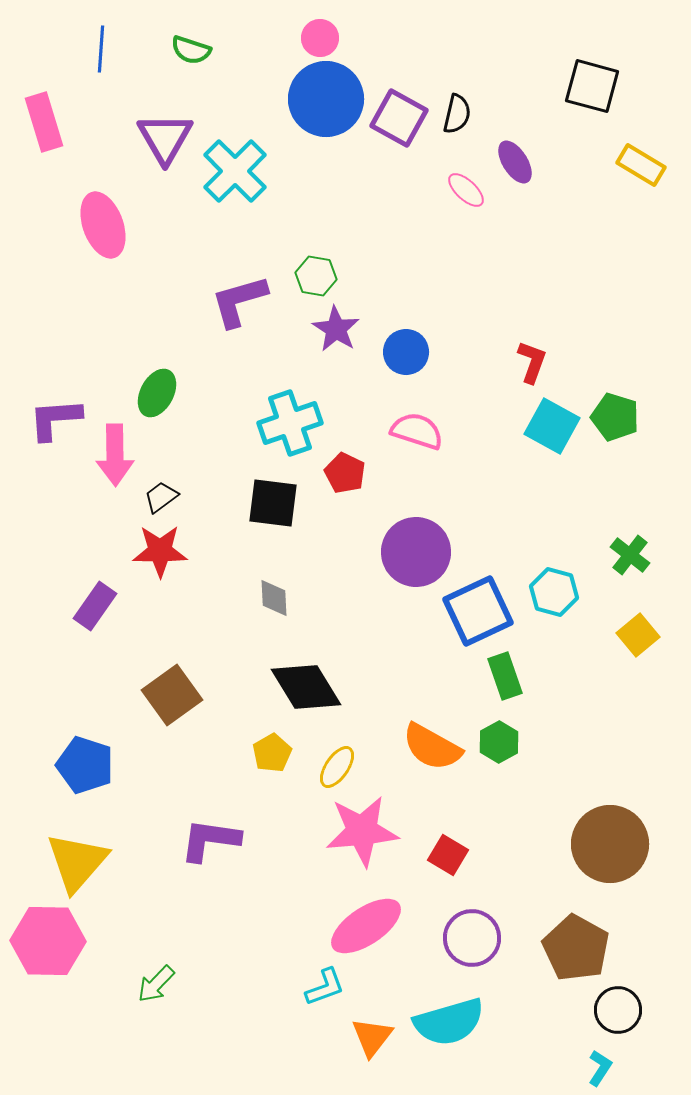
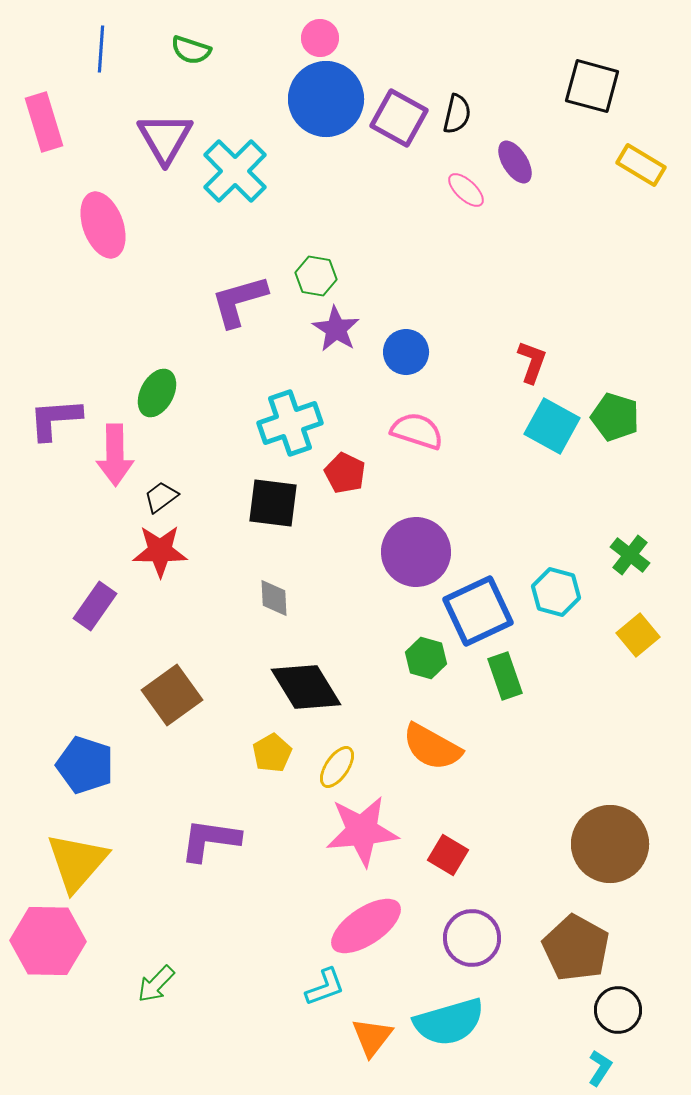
cyan hexagon at (554, 592): moved 2 px right
green hexagon at (499, 742): moved 73 px left, 84 px up; rotated 15 degrees counterclockwise
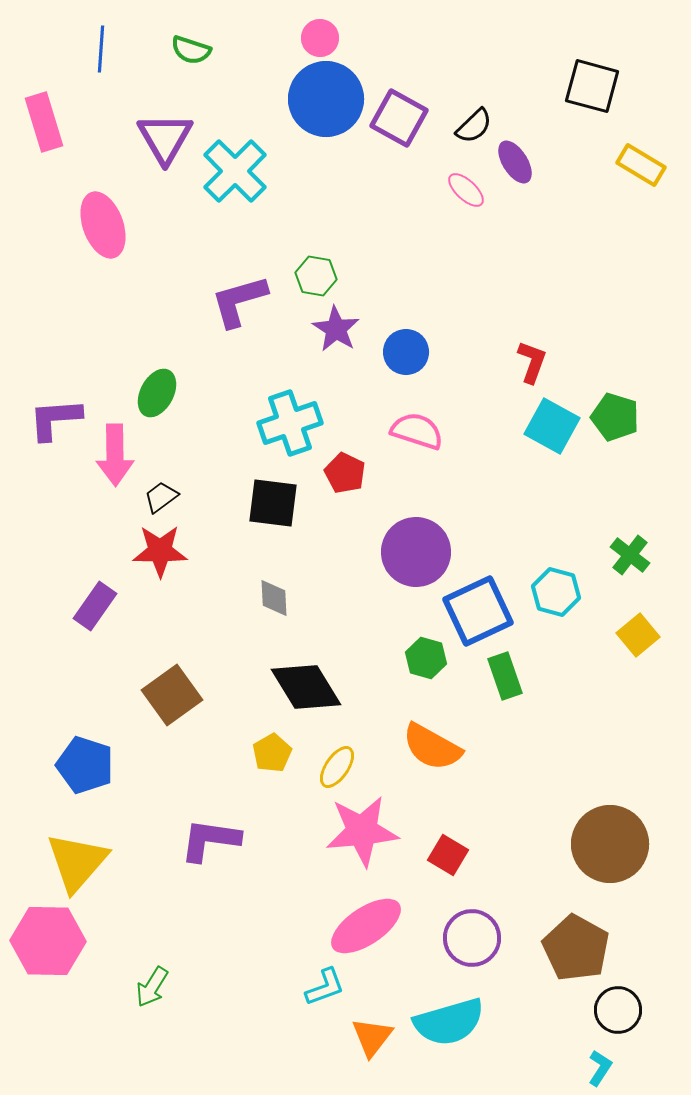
black semicircle at (457, 114): moved 17 px right, 12 px down; rotated 33 degrees clockwise
green arrow at (156, 984): moved 4 px left, 3 px down; rotated 12 degrees counterclockwise
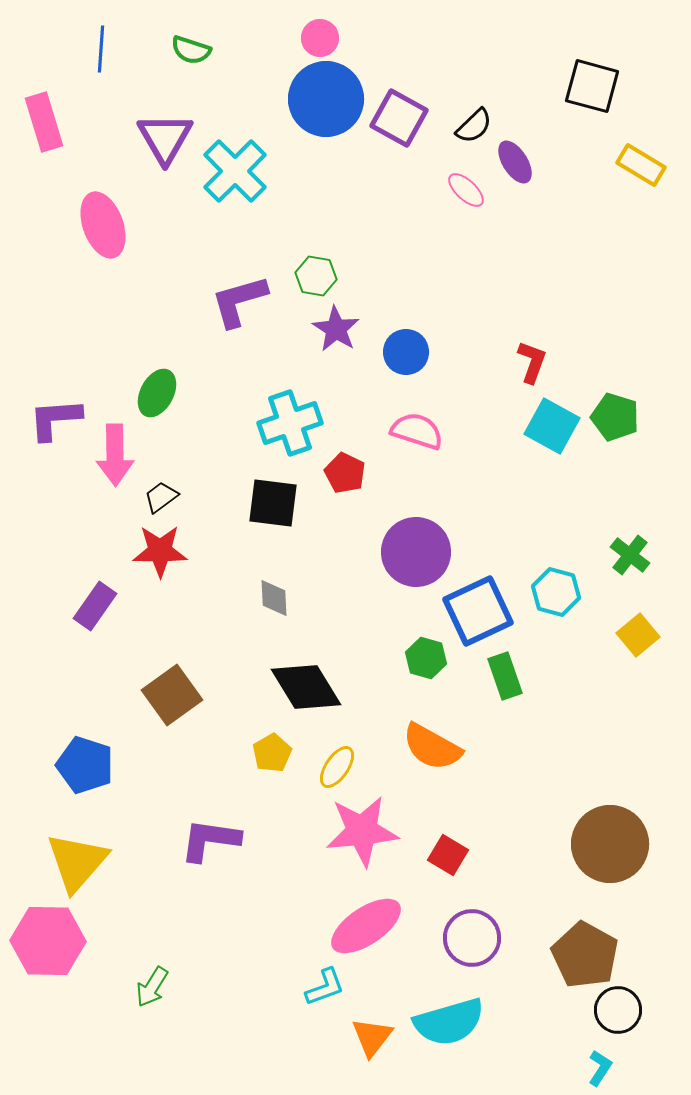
brown pentagon at (576, 948): moved 9 px right, 7 px down
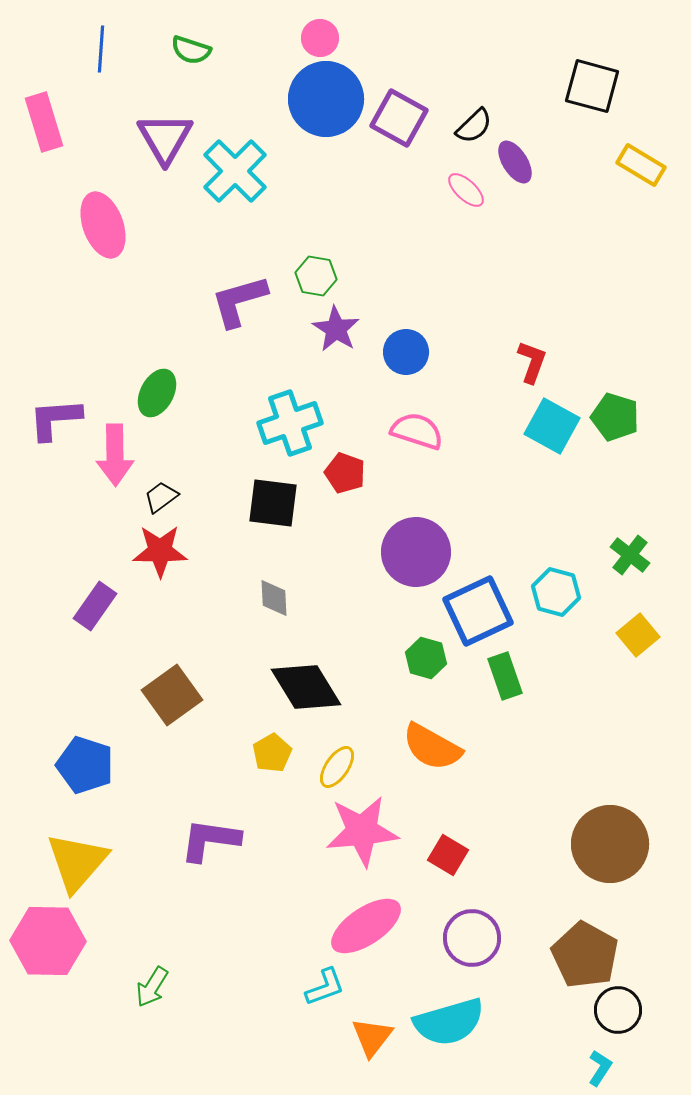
red pentagon at (345, 473): rotated 6 degrees counterclockwise
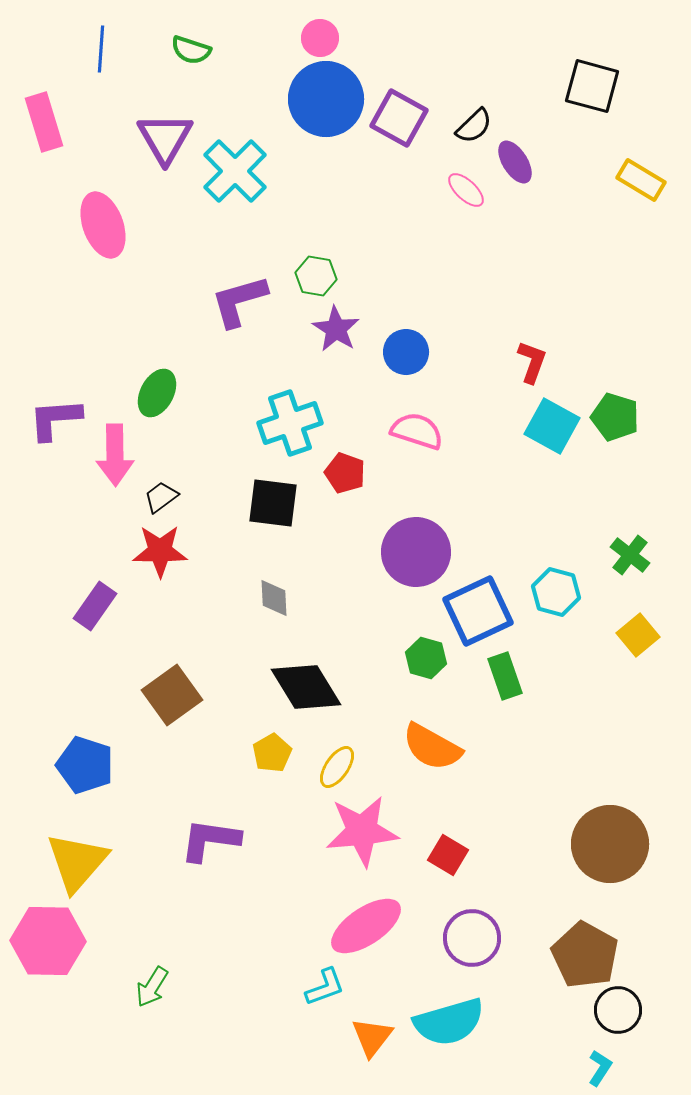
yellow rectangle at (641, 165): moved 15 px down
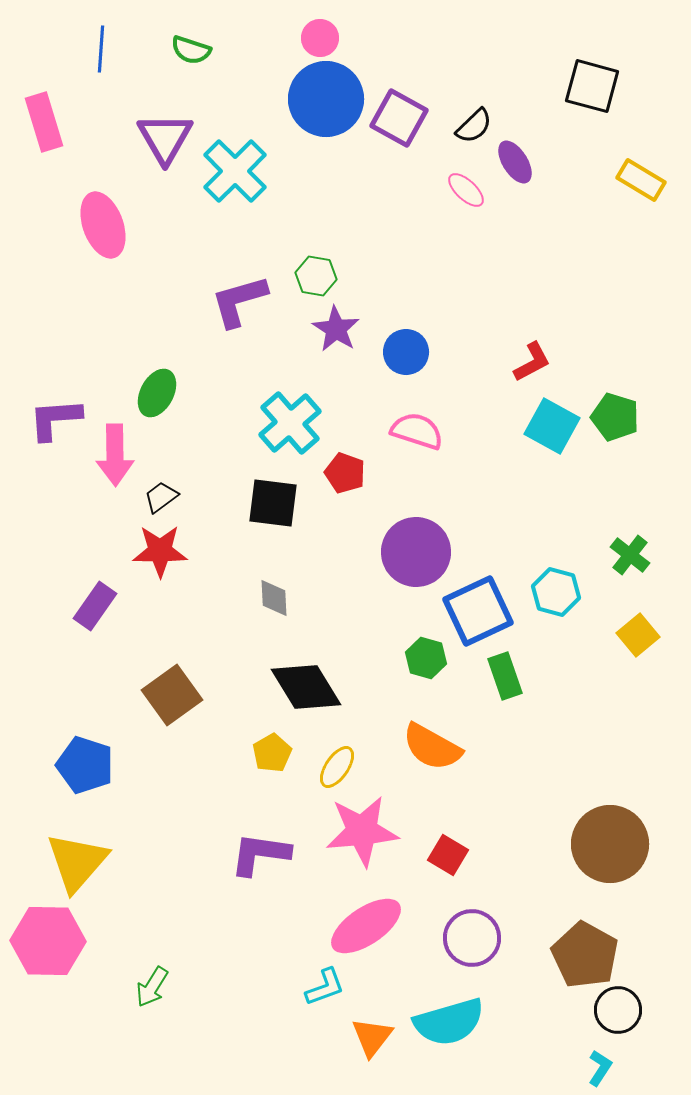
red L-shape at (532, 362): rotated 42 degrees clockwise
cyan cross at (290, 423): rotated 22 degrees counterclockwise
purple L-shape at (210, 840): moved 50 px right, 14 px down
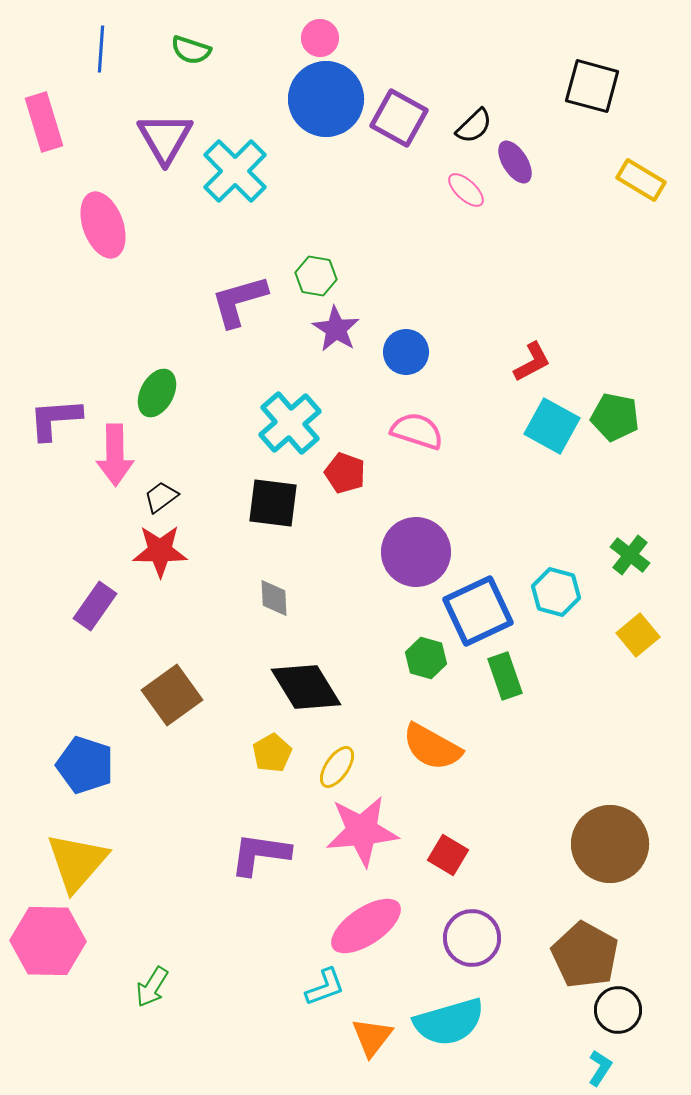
green pentagon at (615, 417): rotated 6 degrees counterclockwise
